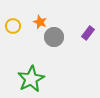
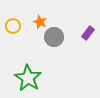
green star: moved 3 px left, 1 px up; rotated 12 degrees counterclockwise
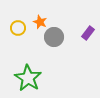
yellow circle: moved 5 px right, 2 px down
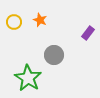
orange star: moved 2 px up
yellow circle: moved 4 px left, 6 px up
gray circle: moved 18 px down
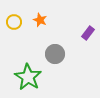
gray circle: moved 1 px right, 1 px up
green star: moved 1 px up
